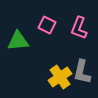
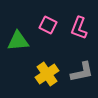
pink square: moved 1 px right
gray L-shape: rotated 115 degrees counterclockwise
yellow cross: moved 13 px left, 3 px up
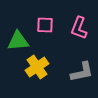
pink square: moved 3 px left; rotated 24 degrees counterclockwise
yellow cross: moved 10 px left, 7 px up
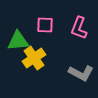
yellow cross: moved 3 px left, 9 px up
gray L-shape: moved 1 px left, 1 px down; rotated 40 degrees clockwise
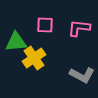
pink L-shape: rotated 75 degrees clockwise
green triangle: moved 2 px left, 1 px down
gray L-shape: moved 1 px right, 2 px down
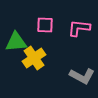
gray L-shape: moved 1 px down
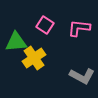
pink square: rotated 30 degrees clockwise
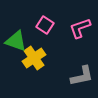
pink L-shape: moved 1 px right; rotated 25 degrees counterclockwise
green triangle: moved 1 px up; rotated 25 degrees clockwise
gray L-shape: rotated 40 degrees counterclockwise
